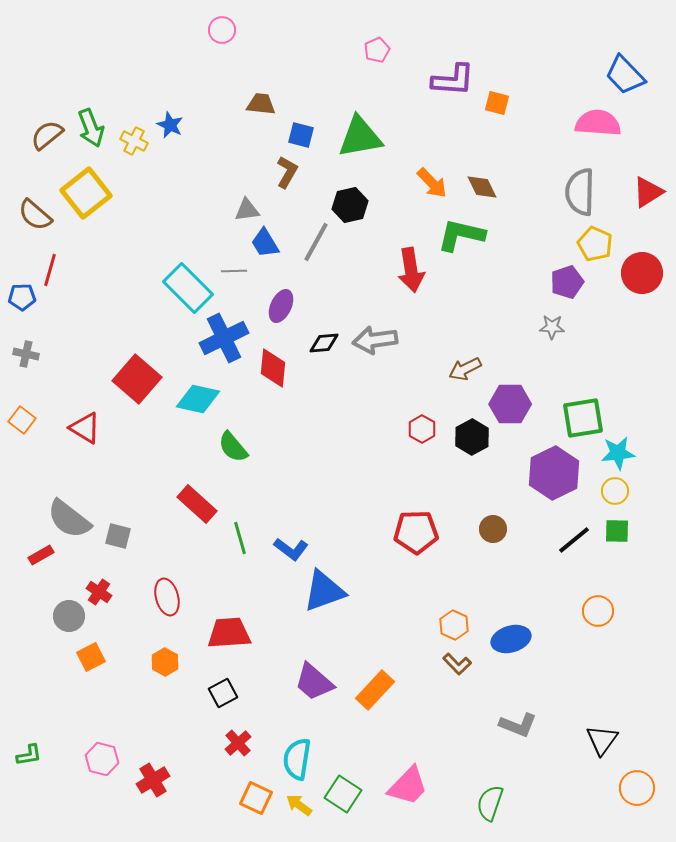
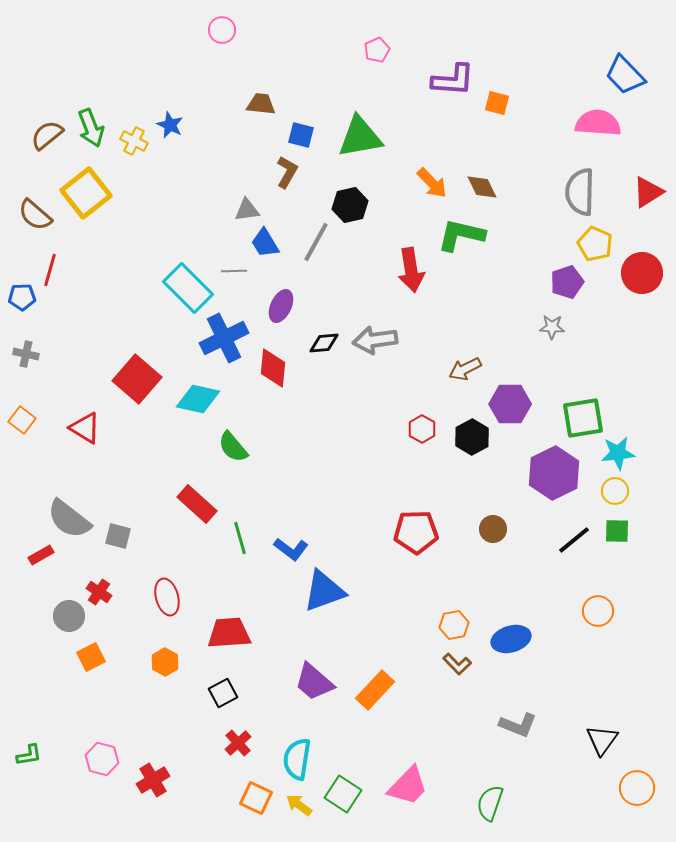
orange hexagon at (454, 625): rotated 24 degrees clockwise
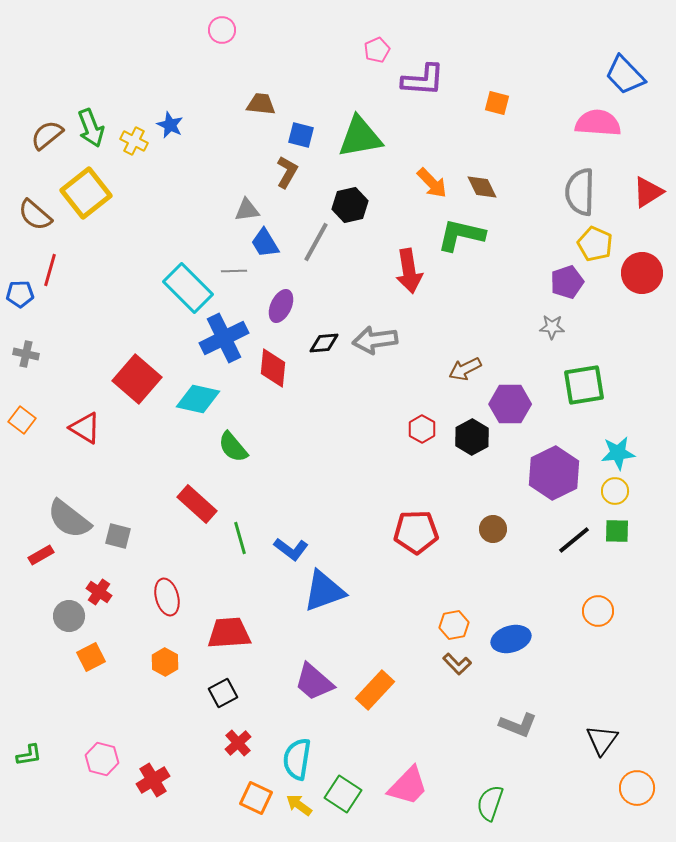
purple L-shape at (453, 80): moved 30 px left
red arrow at (411, 270): moved 2 px left, 1 px down
blue pentagon at (22, 297): moved 2 px left, 3 px up
green square at (583, 418): moved 1 px right, 33 px up
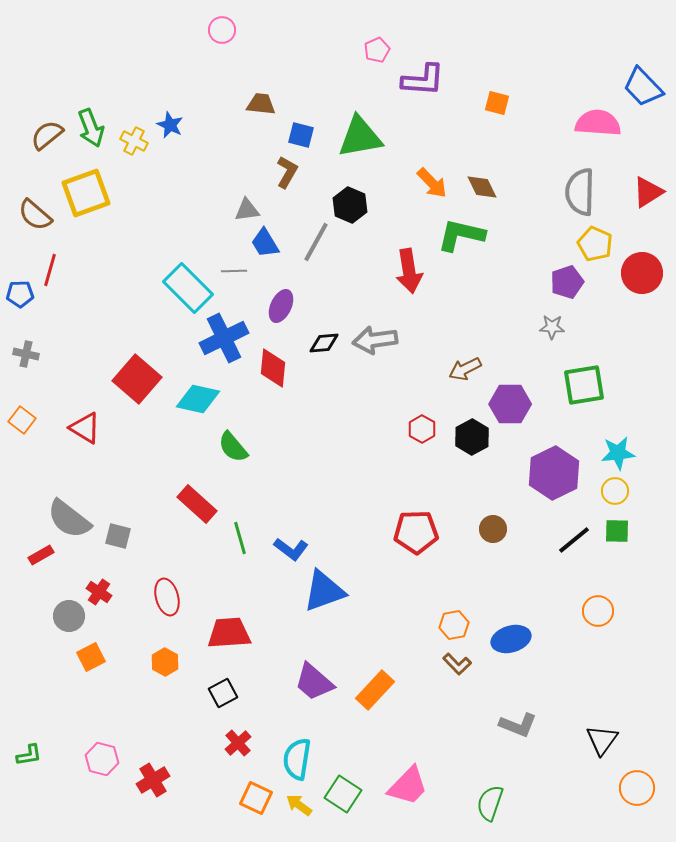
blue trapezoid at (625, 75): moved 18 px right, 12 px down
yellow square at (86, 193): rotated 18 degrees clockwise
black hexagon at (350, 205): rotated 24 degrees counterclockwise
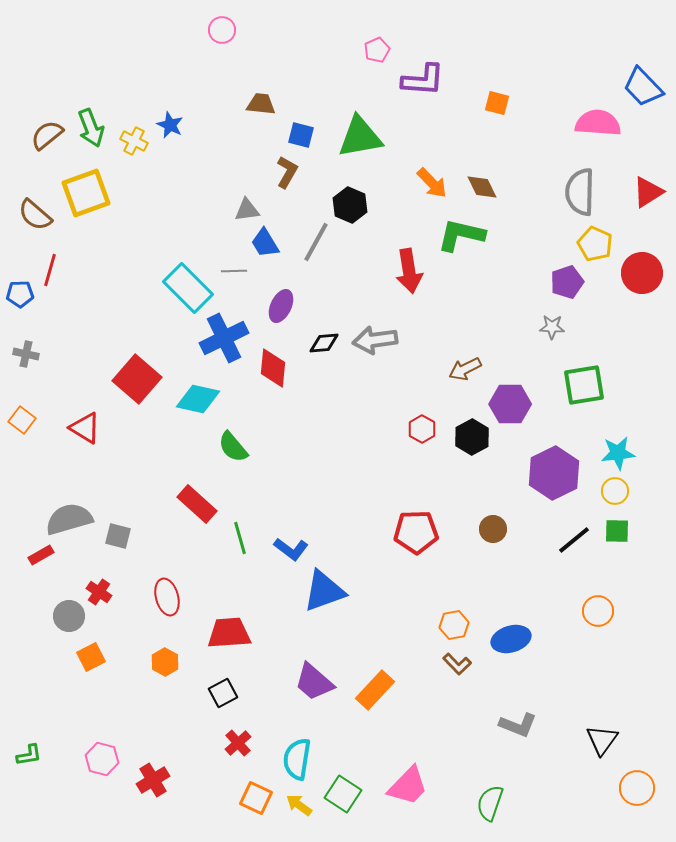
gray semicircle at (69, 519): rotated 126 degrees clockwise
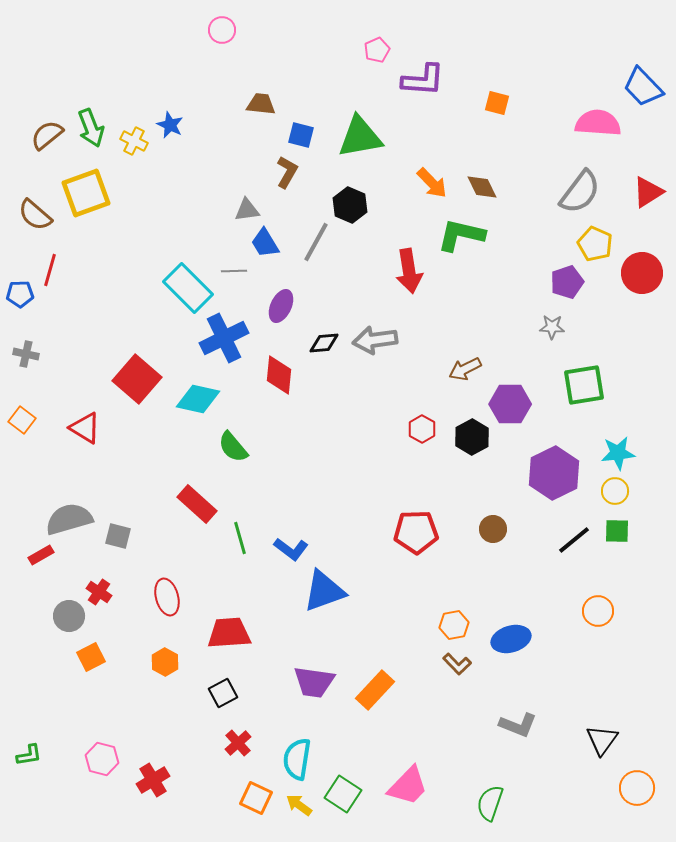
gray semicircle at (580, 192): rotated 144 degrees counterclockwise
red diamond at (273, 368): moved 6 px right, 7 px down
purple trapezoid at (314, 682): rotated 33 degrees counterclockwise
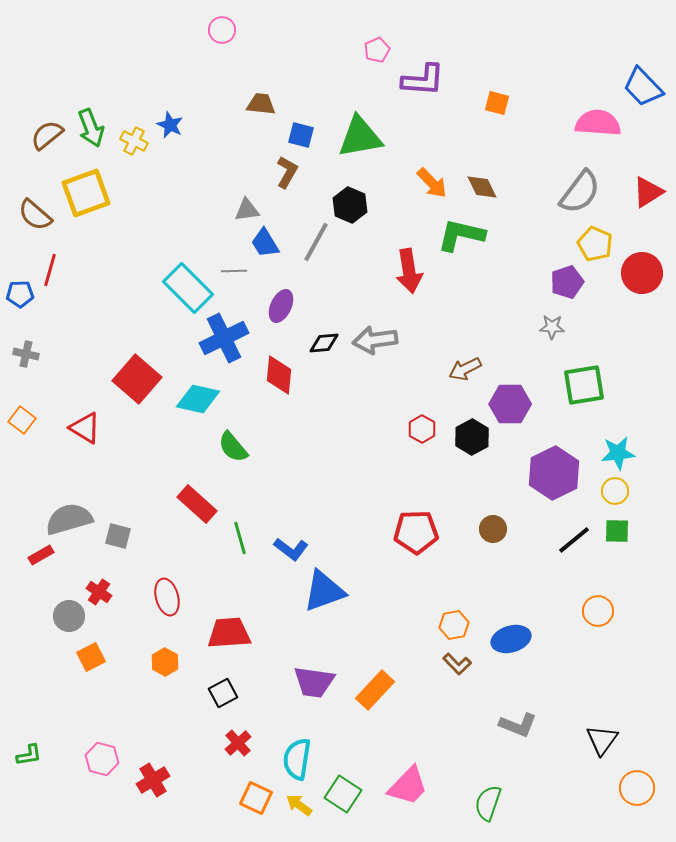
green semicircle at (490, 803): moved 2 px left
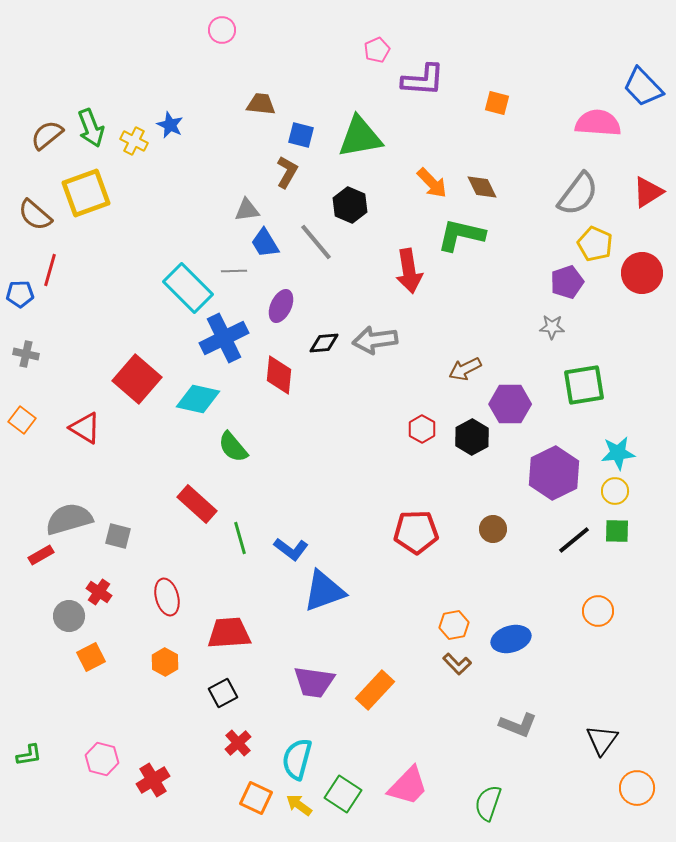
gray semicircle at (580, 192): moved 2 px left, 2 px down
gray line at (316, 242): rotated 69 degrees counterclockwise
cyan semicircle at (297, 759): rotated 6 degrees clockwise
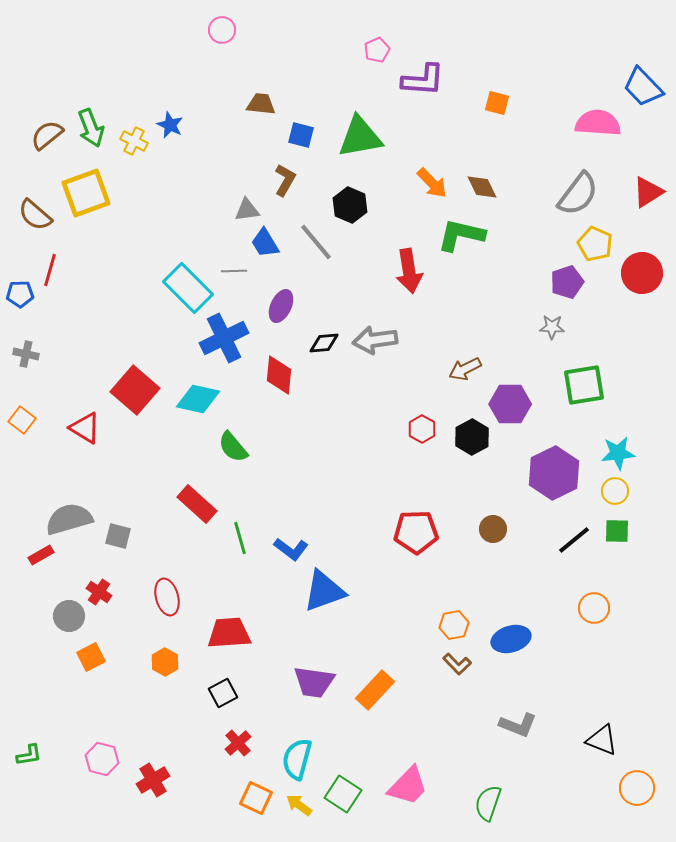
brown L-shape at (287, 172): moved 2 px left, 8 px down
red square at (137, 379): moved 2 px left, 11 px down
orange circle at (598, 611): moved 4 px left, 3 px up
black triangle at (602, 740): rotated 44 degrees counterclockwise
